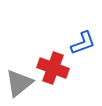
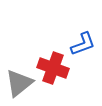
blue L-shape: moved 1 px down
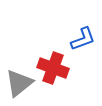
blue L-shape: moved 5 px up
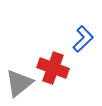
blue L-shape: rotated 24 degrees counterclockwise
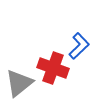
blue L-shape: moved 4 px left, 7 px down
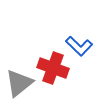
blue L-shape: rotated 88 degrees clockwise
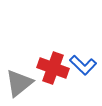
blue L-shape: moved 4 px right, 19 px down
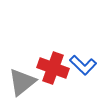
gray triangle: moved 3 px right, 1 px up
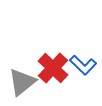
red cross: rotated 24 degrees clockwise
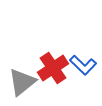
red cross: rotated 12 degrees clockwise
